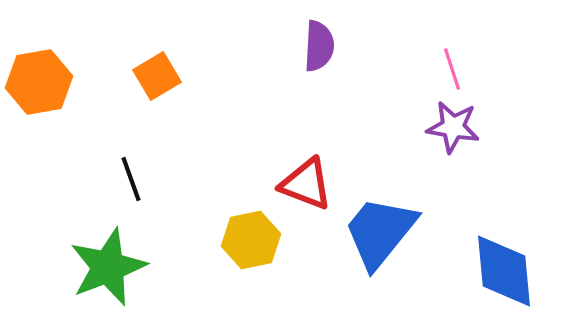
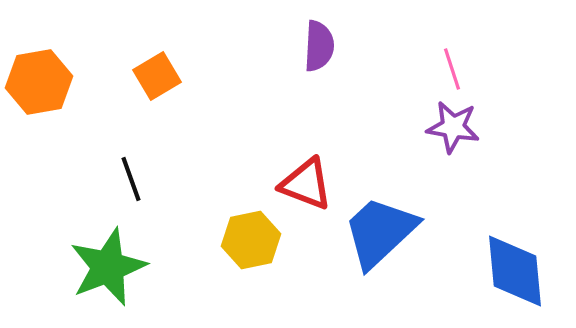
blue trapezoid: rotated 8 degrees clockwise
blue diamond: moved 11 px right
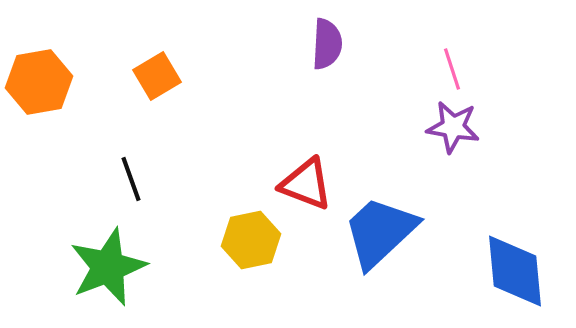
purple semicircle: moved 8 px right, 2 px up
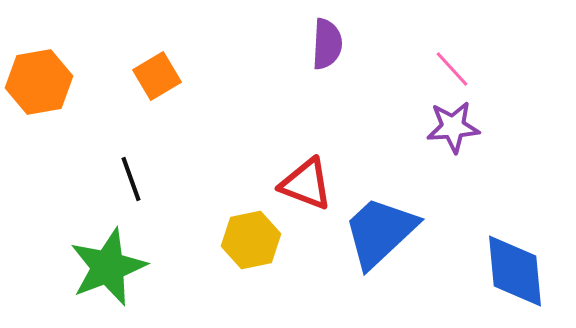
pink line: rotated 24 degrees counterclockwise
purple star: rotated 14 degrees counterclockwise
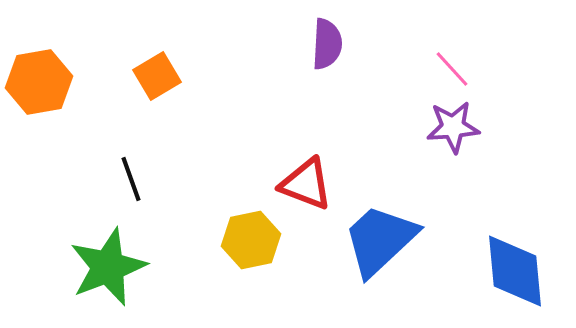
blue trapezoid: moved 8 px down
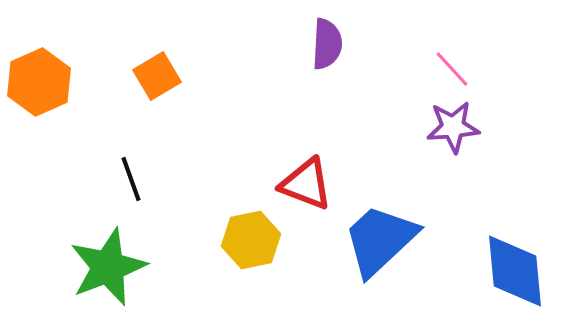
orange hexagon: rotated 14 degrees counterclockwise
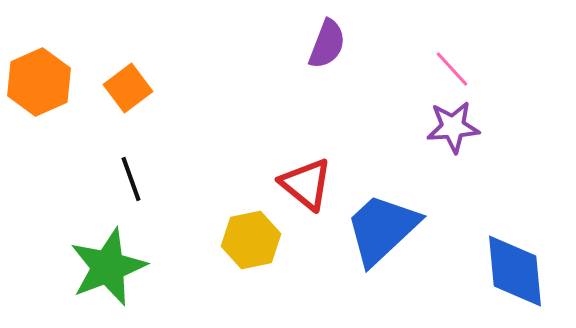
purple semicircle: rotated 18 degrees clockwise
orange square: moved 29 px left, 12 px down; rotated 6 degrees counterclockwise
red triangle: rotated 18 degrees clockwise
blue trapezoid: moved 2 px right, 11 px up
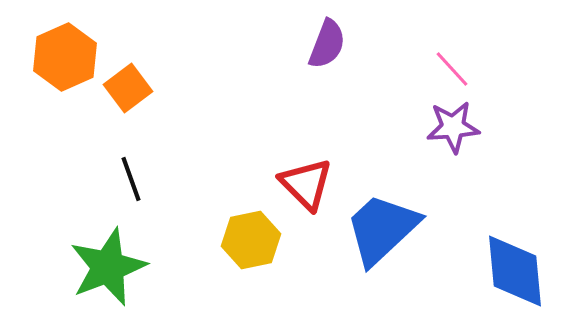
orange hexagon: moved 26 px right, 25 px up
red triangle: rotated 6 degrees clockwise
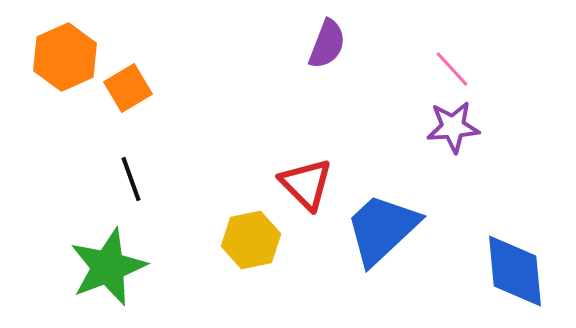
orange square: rotated 6 degrees clockwise
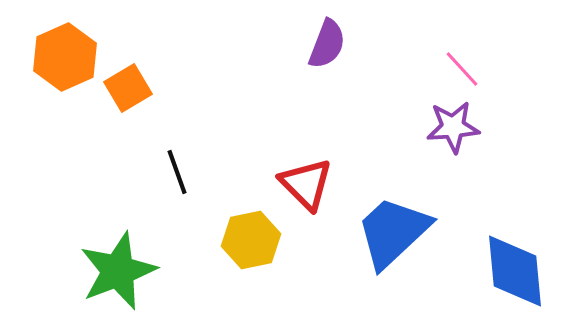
pink line: moved 10 px right
black line: moved 46 px right, 7 px up
blue trapezoid: moved 11 px right, 3 px down
green star: moved 10 px right, 4 px down
